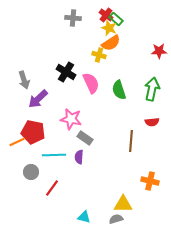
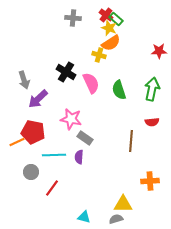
orange cross: rotated 18 degrees counterclockwise
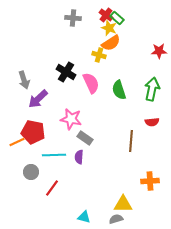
green rectangle: moved 1 px right, 1 px up
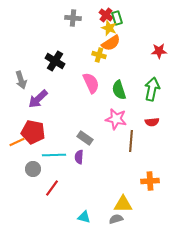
green rectangle: rotated 32 degrees clockwise
black cross: moved 11 px left, 11 px up
gray arrow: moved 3 px left
pink star: moved 45 px right
gray circle: moved 2 px right, 3 px up
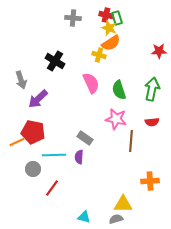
red cross: rotated 24 degrees counterclockwise
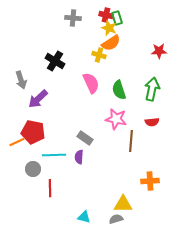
red line: moved 2 px left; rotated 36 degrees counterclockwise
